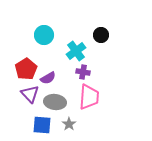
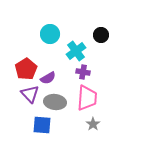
cyan circle: moved 6 px right, 1 px up
pink trapezoid: moved 2 px left, 1 px down
gray star: moved 24 px right
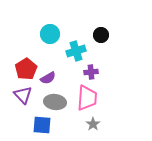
cyan cross: rotated 18 degrees clockwise
purple cross: moved 8 px right; rotated 16 degrees counterclockwise
purple triangle: moved 7 px left, 1 px down
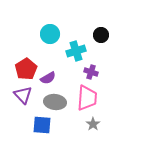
purple cross: rotated 24 degrees clockwise
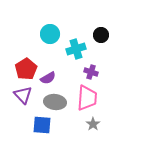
cyan cross: moved 2 px up
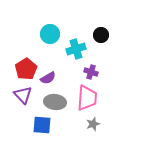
gray star: rotated 16 degrees clockwise
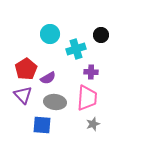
purple cross: rotated 16 degrees counterclockwise
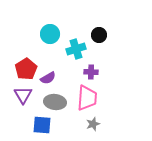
black circle: moved 2 px left
purple triangle: rotated 12 degrees clockwise
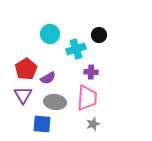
blue square: moved 1 px up
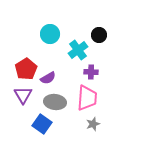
cyan cross: moved 2 px right, 1 px down; rotated 18 degrees counterclockwise
blue square: rotated 30 degrees clockwise
